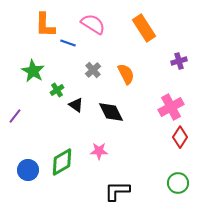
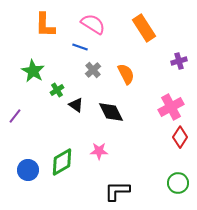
blue line: moved 12 px right, 4 px down
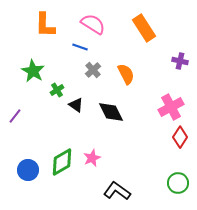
purple cross: moved 1 px right; rotated 28 degrees clockwise
pink star: moved 7 px left, 7 px down; rotated 24 degrees counterclockwise
black L-shape: rotated 36 degrees clockwise
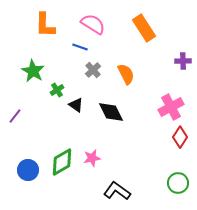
purple cross: moved 3 px right; rotated 14 degrees counterclockwise
pink star: rotated 12 degrees clockwise
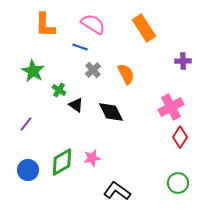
green cross: moved 2 px right; rotated 24 degrees counterclockwise
purple line: moved 11 px right, 8 px down
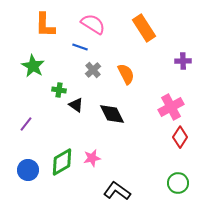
green star: moved 5 px up
green cross: rotated 24 degrees counterclockwise
black diamond: moved 1 px right, 2 px down
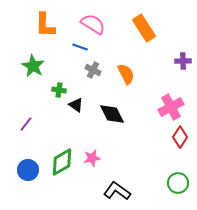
gray cross: rotated 21 degrees counterclockwise
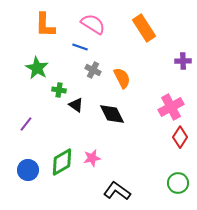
green star: moved 4 px right, 2 px down
orange semicircle: moved 4 px left, 4 px down
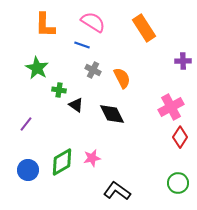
pink semicircle: moved 2 px up
blue line: moved 2 px right, 2 px up
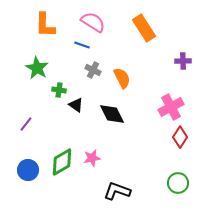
black L-shape: rotated 16 degrees counterclockwise
